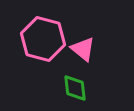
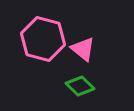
green diamond: moved 5 px right, 2 px up; rotated 40 degrees counterclockwise
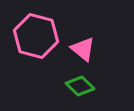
pink hexagon: moved 7 px left, 3 px up
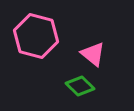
pink triangle: moved 10 px right, 5 px down
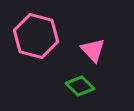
pink triangle: moved 4 px up; rotated 8 degrees clockwise
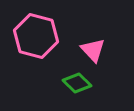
green diamond: moved 3 px left, 3 px up
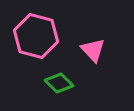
green diamond: moved 18 px left
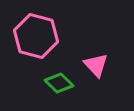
pink triangle: moved 3 px right, 15 px down
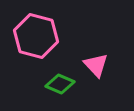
green diamond: moved 1 px right, 1 px down; rotated 20 degrees counterclockwise
